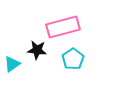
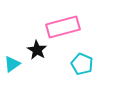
black star: rotated 24 degrees clockwise
cyan pentagon: moved 9 px right, 5 px down; rotated 15 degrees counterclockwise
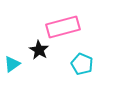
black star: moved 2 px right
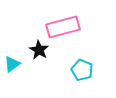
cyan pentagon: moved 6 px down
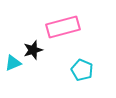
black star: moved 6 px left; rotated 24 degrees clockwise
cyan triangle: moved 1 px right, 1 px up; rotated 12 degrees clockwise
